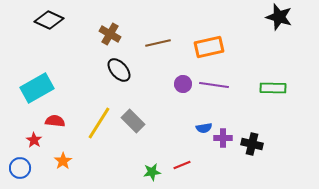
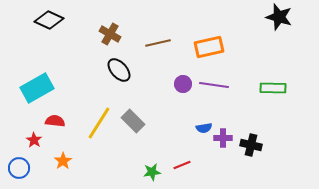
black cross: moved 1 px left, 1 px down
blue circle: moved 1 px left
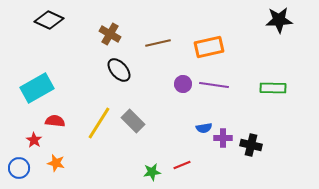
black star: moved 3 px down; rotated 20 degrees counterclockwise
orange star: moved 7 px left, 2 px down; rotated 24 degrees counterclockwise
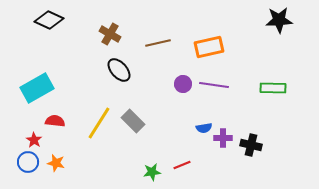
blue circle: moved 9 px right, 6 px up
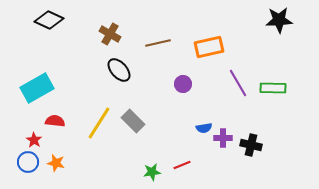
purple line: moved 24 px right, 2 px up; rotated 52 degrees clockwise
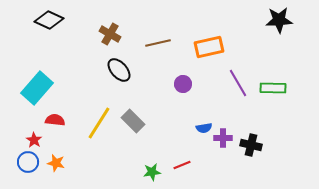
cyan rectangle: rotated 20 degrees counterclockwise
red semicircle: moved 1 px up
